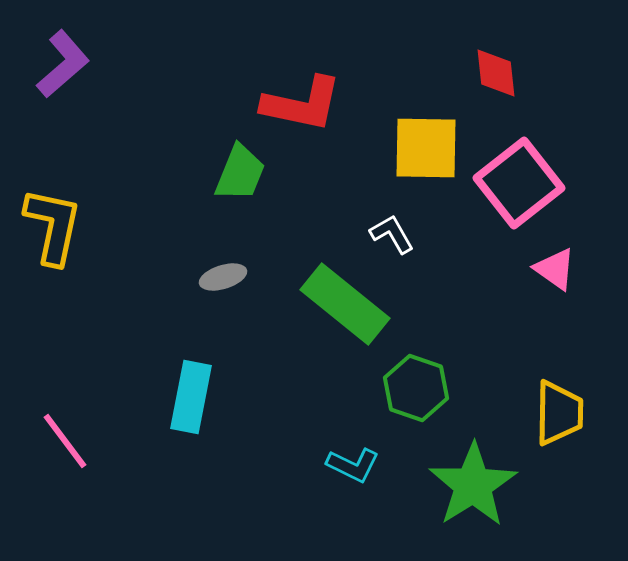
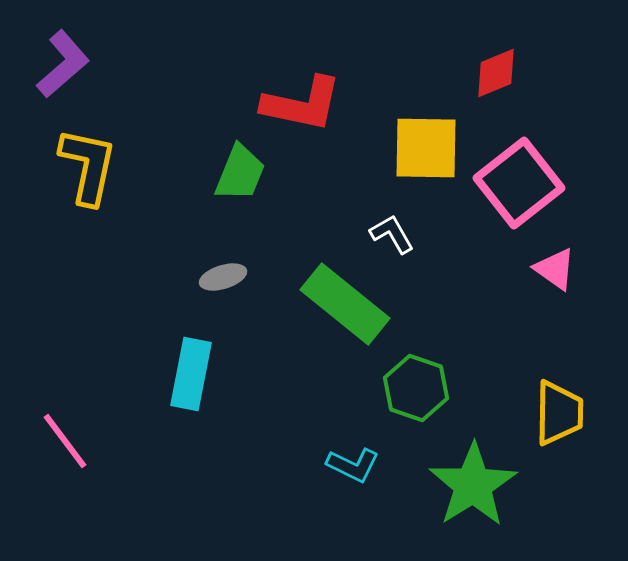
red diamond: rotated 74 degrees clockwise
yellow L-shape: moved 35 px right, 60 px up
cyan rectangle: moved 23 px up
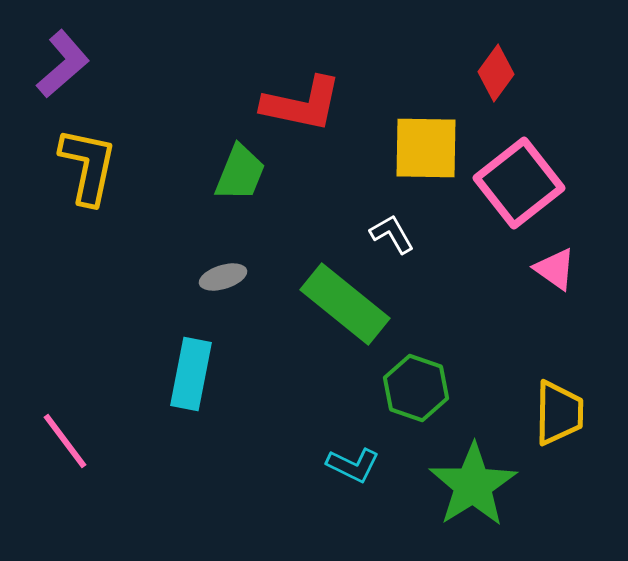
red diamond: rotated 32 degrees counterclockwise
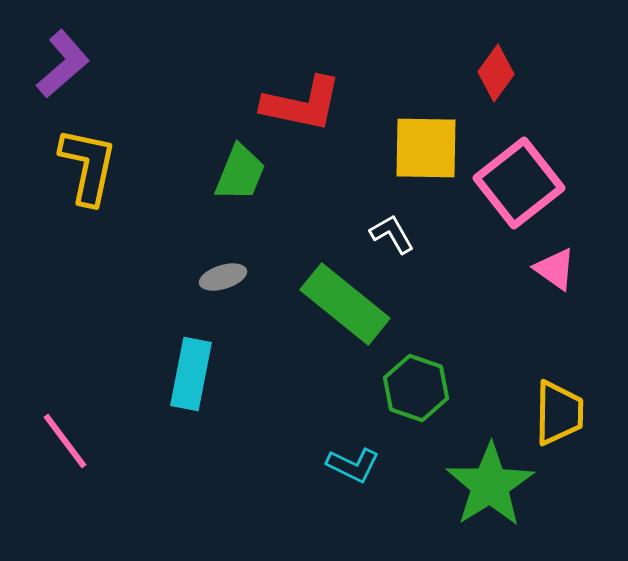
green star: moved 17 px right
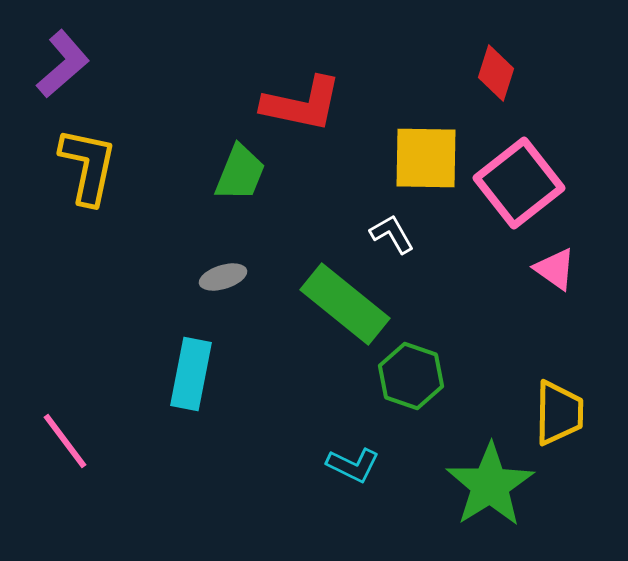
red diamond: rotated 18 degrees counterclockwise
yellow square: moved 10 px down
green hexagon: moved 5 px left, 12 px up
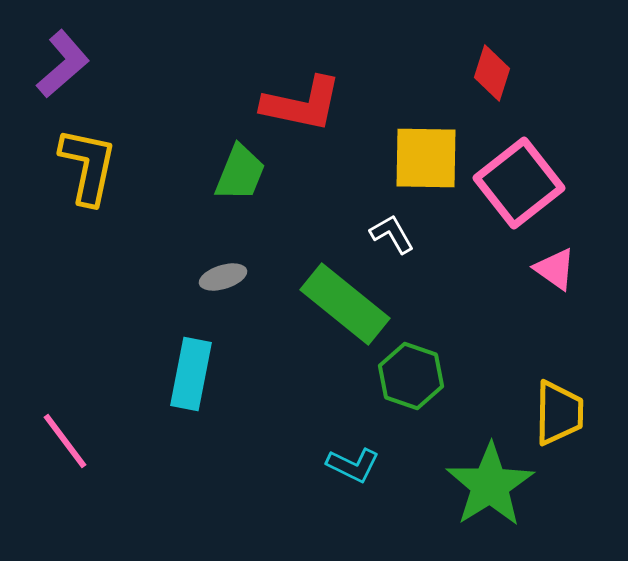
red diamond: moved 4 px left
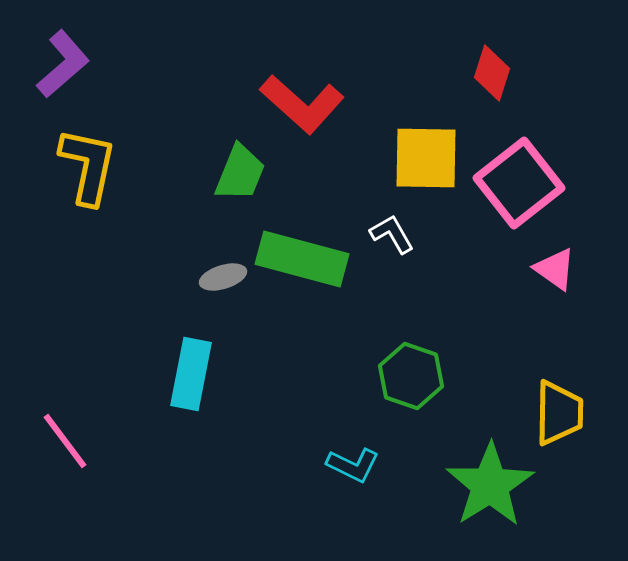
red L-shape: rotated 30 degrees clockwise
green rectangle: moved 43 px left, 45 px up; rotated 24 degrees counterclockwise
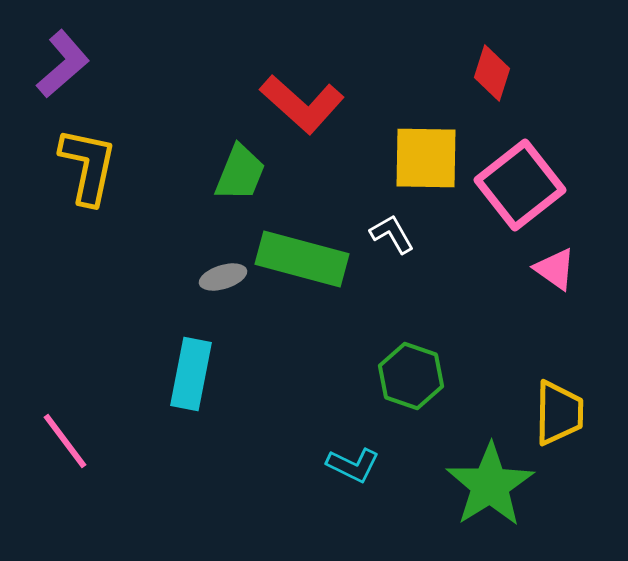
pink square: moved 1 px right, 2 px down
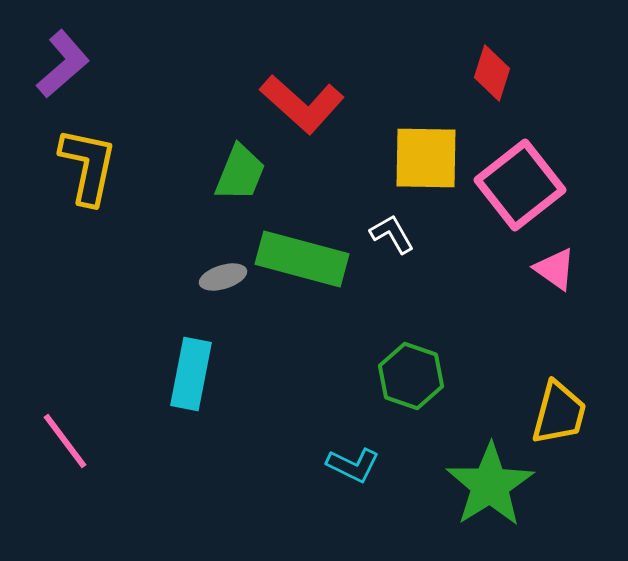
yellow trapezoid: rotated 14 degrees clockwise
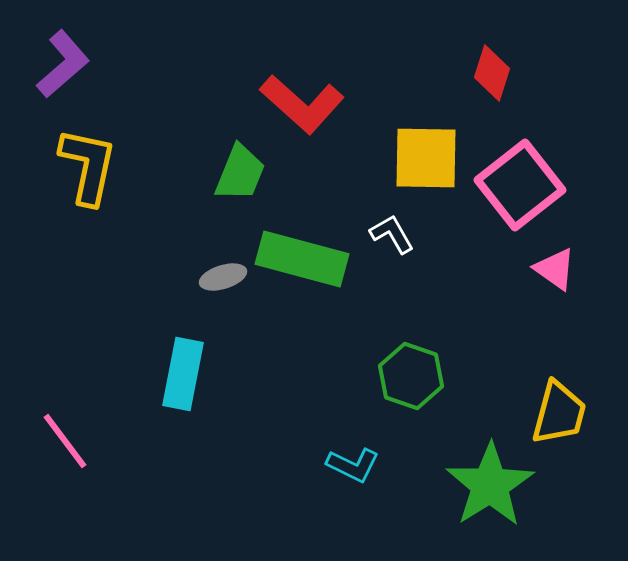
cyan rectangle: moved 8 px left
